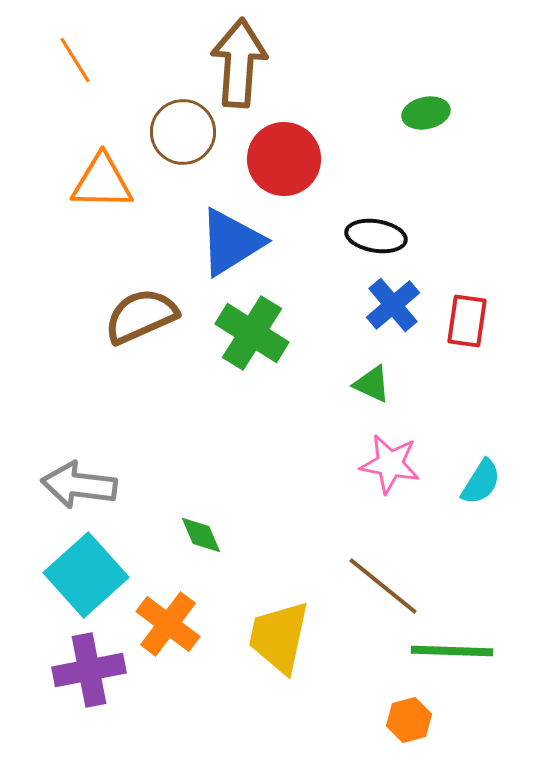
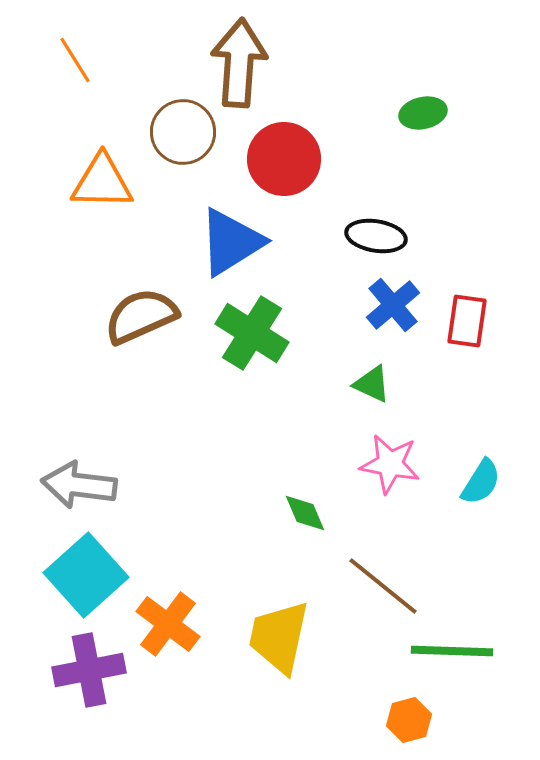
green ellipse: moved 3 px left
green diamond: moved 104 px right, 22 px up
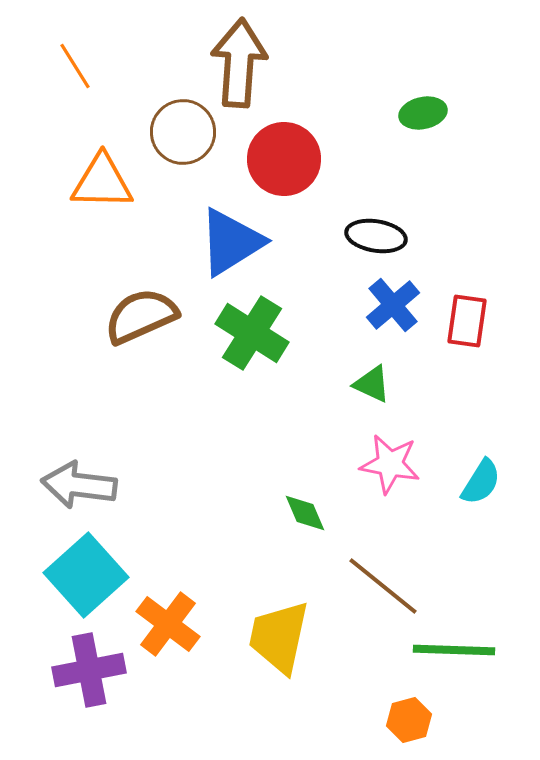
orange line: moved 6 px down
green line: moved 2 px right, 1 px up
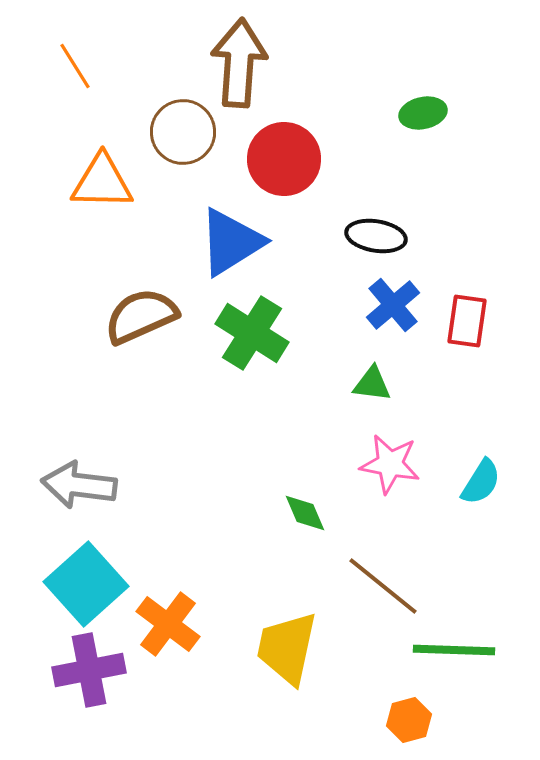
green triangle: rotated 18 degrees counterclockwise
cyan square: moved 9 px down
yellow trapezoid: moved 8 px right, 11 px down
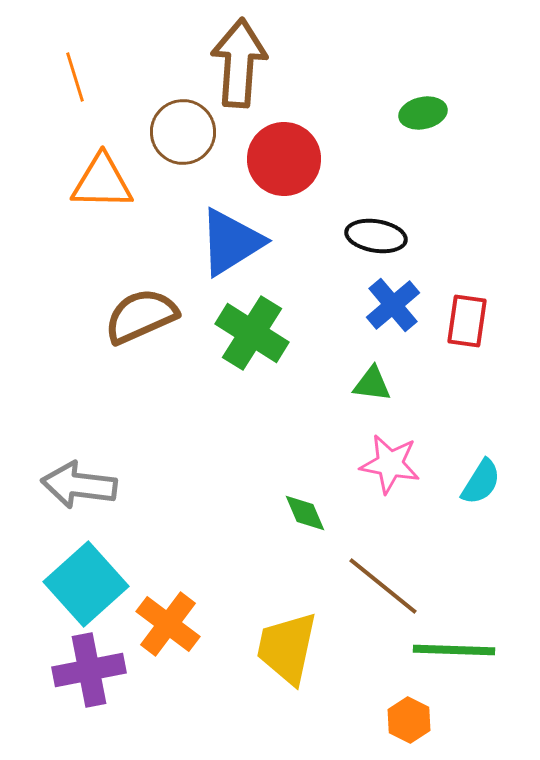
orange line: moved 11 px down; rotated 15 degrees clockwise
orange hexagon: rotated 18 degrees counterclockwise
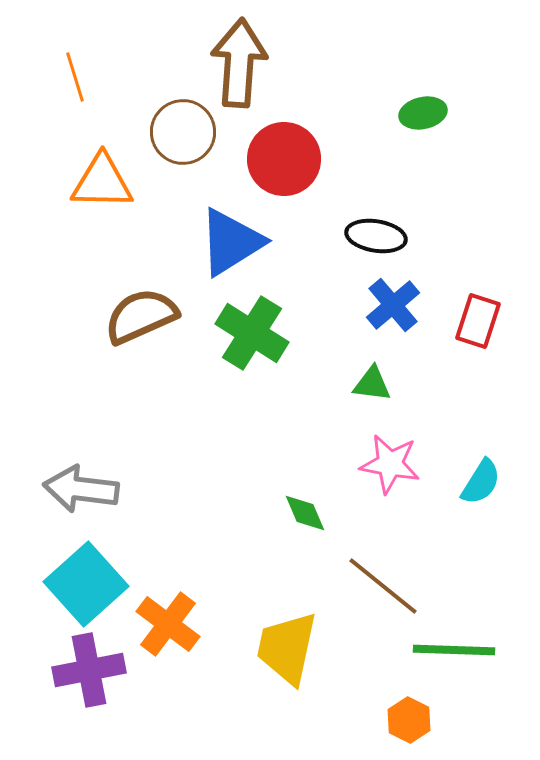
red rectangle: moved 11 px right; rotated 10 degrees clockwise
gray arrow: moved 2 px right, 4 px down
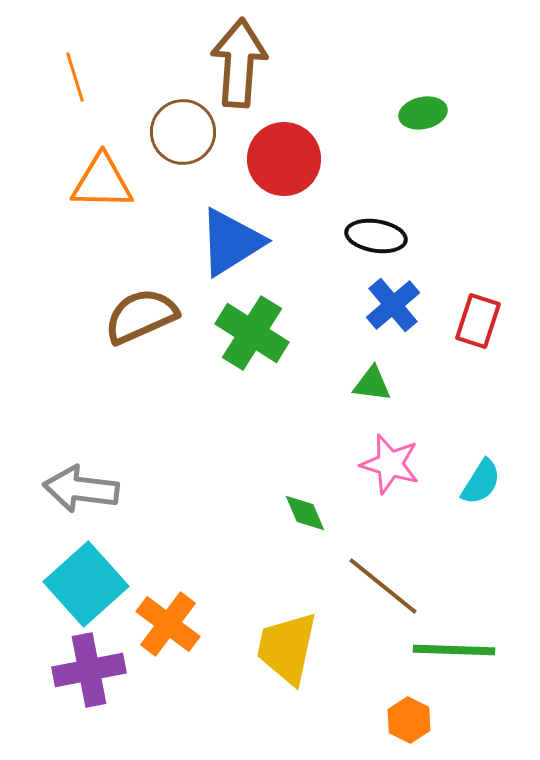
pink star: rotated 6 degrees clockwise
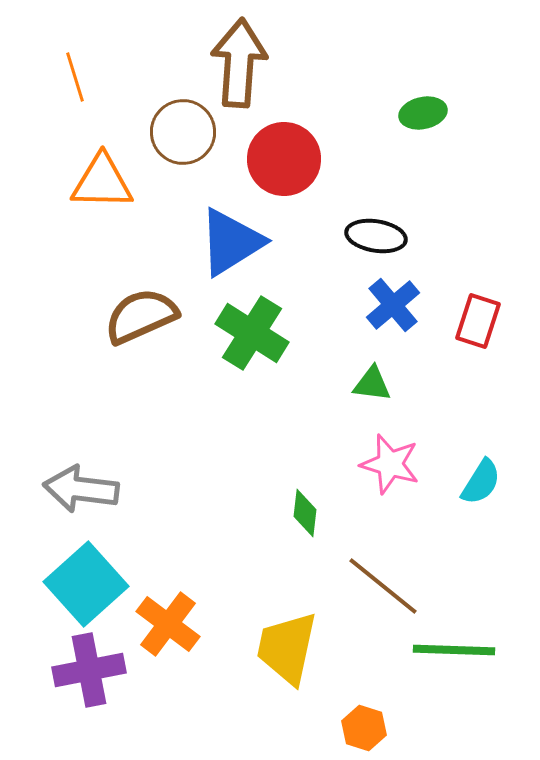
green diamond: rotated 30 degrees clockwise
orange hexagon: moved 45 px left, 8 px down; rotated 9 degrees counterclockwise
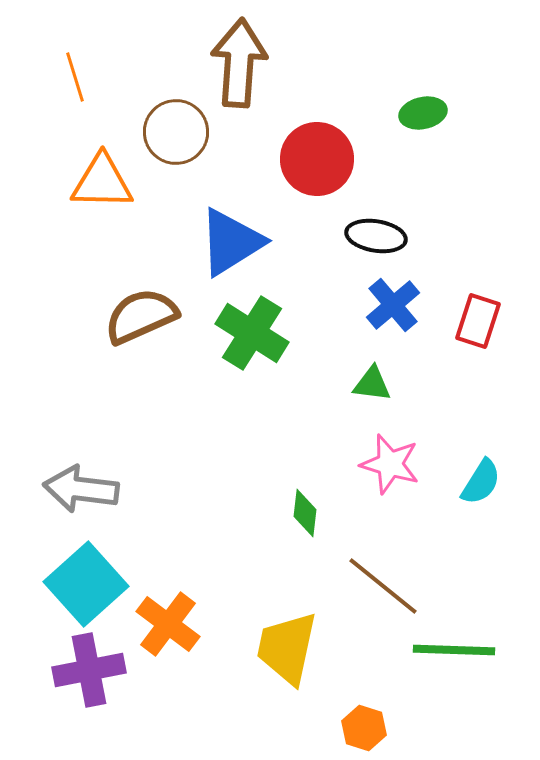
brown circle: moved 7 px left
red circle: moved 33 px right
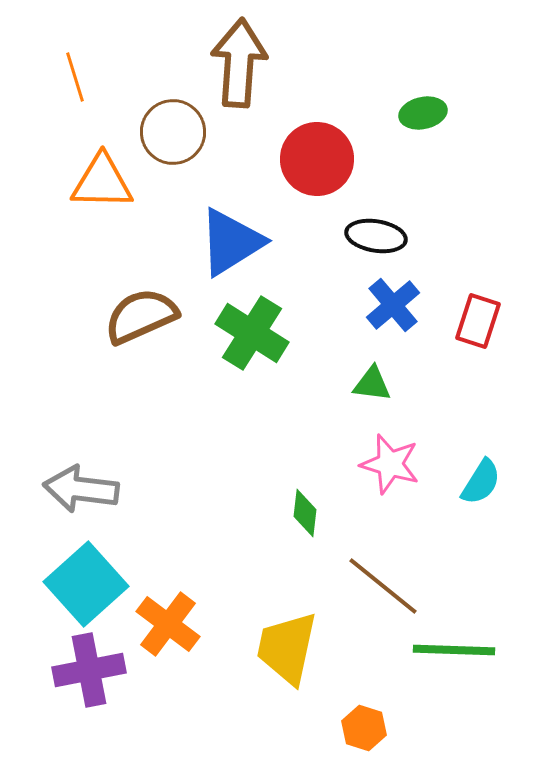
brown circle: moved 3 px left
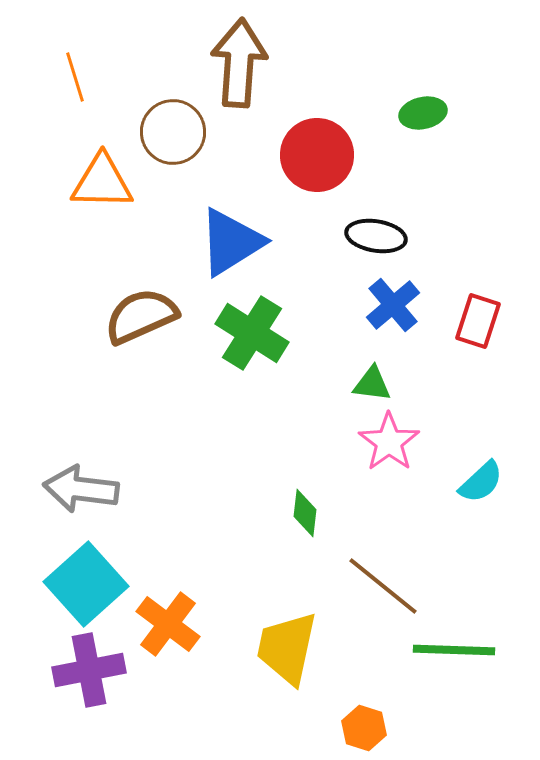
red circle: moved 4 px up
pink star: moved 1 px left, 22 px up; rotated 20 degrees clockwise
cyan semicircle: rotated 15 degrees clockwise
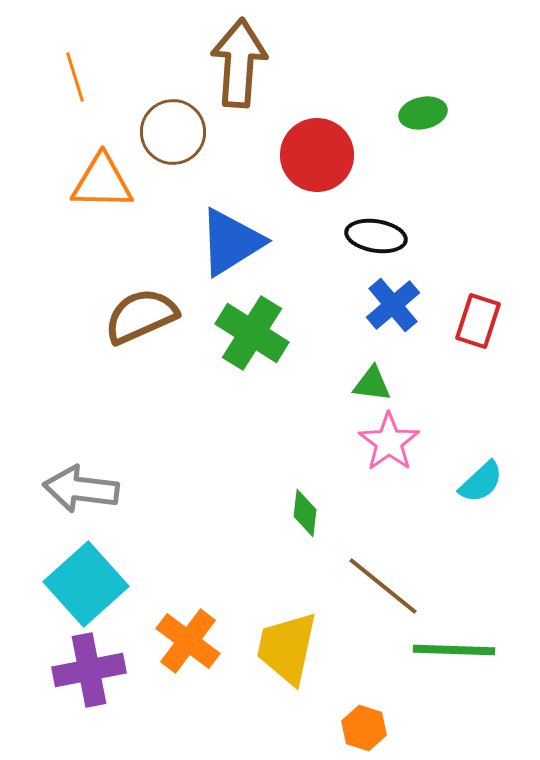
orange cross: moved 20 px right, 17 px down
